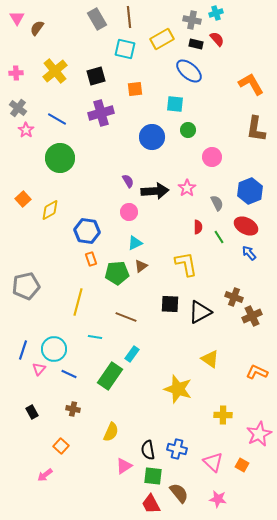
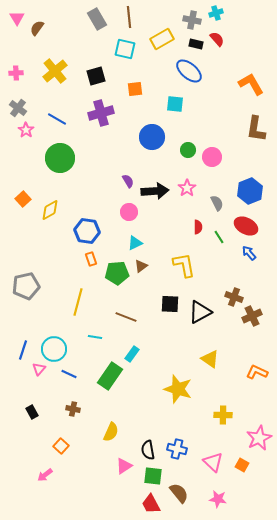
green circle at (188, 130): moved 20 px down
yellow L-shape at (186, 264): moved 2 px left, 1 px down
pink star at (259, 434): moved 4 px down
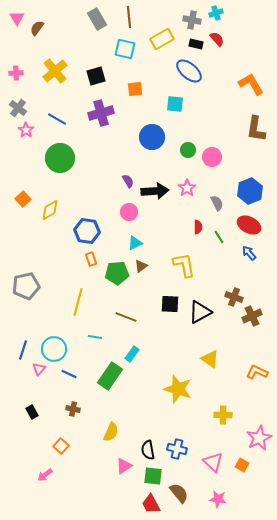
red ellipse at (246, 226): moved 3 px right, 1 px up
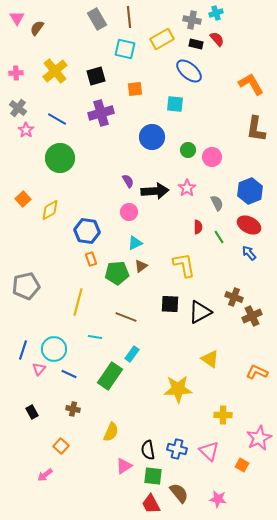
yellow star at (178, 389): rotated 20 degrees counterclockwise
pink triangle at (213, 462): moved 4 px left, 11 px up
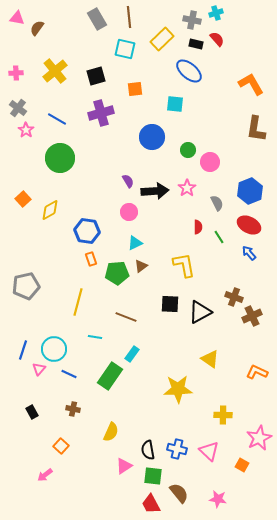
pink triangle at (17, 18): rotated 49 degrees counterclockwise
yellow rectangle at (162, 39): rotated 15 degrees counterclockwise
pink circle at (212, 157): moved 2 px left, 5 px down
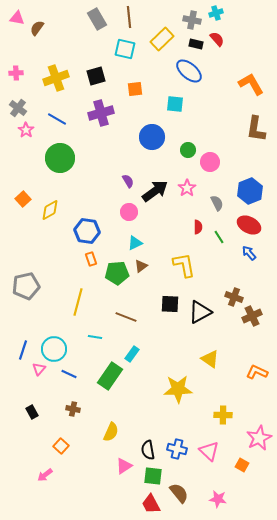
yellow cross at (55, 71): moved 1 px right, 7 px down; rotated 20 degrees clockwise
black arrow at (155, 191): rotated 32 degrees counterclockwise
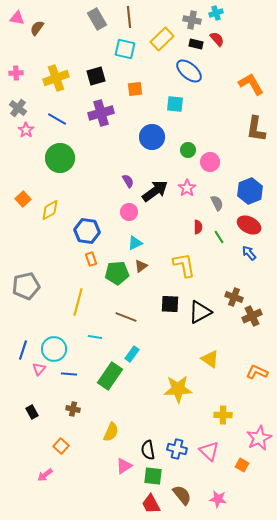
blue line at (69, 374): rotated 21 degrees counterclockwise
brown semicircle at (179, 493): moved 3 px right, 2 px down
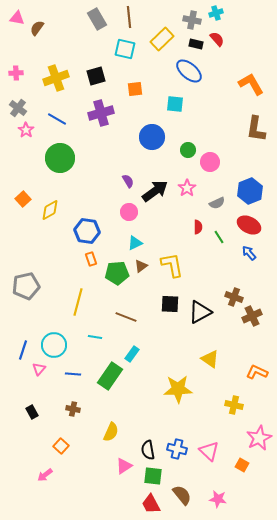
gray semicircle at (217, 203): rotated 91 degrees clockwise
yellow L-shape at (184, 265): moved 12 px left
cyan circle at (54, 349): moved 4 px up
blue line at (69, 374): moved 4 px right
yellow cross at (223, 415): moved 11 px right, 10 px up; rotated 12 degrees clockwise
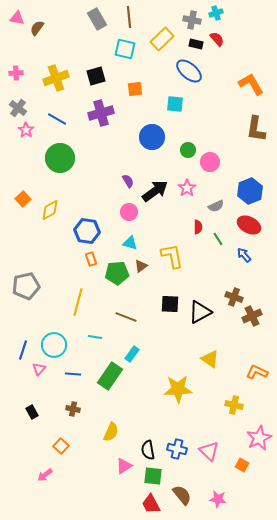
gray semicircle at (217, 203): moved 1 px left, 3 px down
green line at (219, 237): moved 1 px left, 2 px down
cyan triangle at (135, 243): moved 5 px left; rotated 42 degrees clockwise
blue arrow at (249, 253): moved 5 px left, 2 px down
yellow L-shape at (172, 265): moved 9 px up
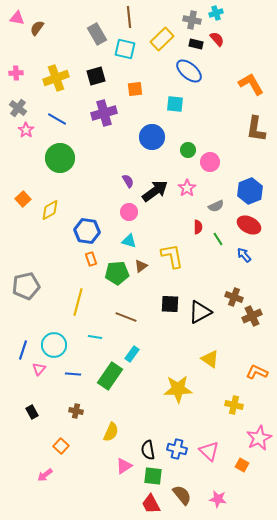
gray rectangle at (97, 19): moved 15 px down
purple cross at (101, 113): moved 3 px right
cyan triangle at (130, 243): moved 1 px left, 2 px up
brown cross at (73, 409): moved 3 px right, 2 px down
